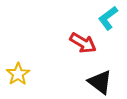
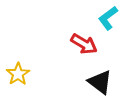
red arrow: moved 1 px right, 1 px down
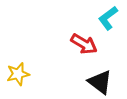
yellow star: rotated 20 degrees clockwise
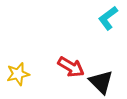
red arrow: moved 13 px left, 23 px down
black triangle: moved 1 px right; rotated 8 degrees clockwise
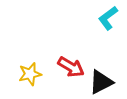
yellow star: moved 12 px right
black triangle: rotated 48 degrees clockwise
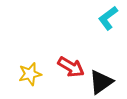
black triangle: rotated 8 degrees counterclockwise
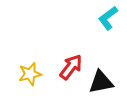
red arrow: rotated 84 degrees counterclockwise
black triangle: rotated 24 degrees clockwise
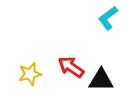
red arrow: rotated 92 degrees counterclockwise
black triangle: moved 2 px up; rotated 12 degrees clockwise
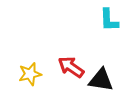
cyan L-shape: moved 1 px right, 2 px down; rotated 55 degrees counterclockwise
black triangle: rotated 8 degrees clockwise
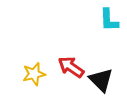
yellow star: moved 4 px right
black triangle: rotated 36 degrees clockwise
